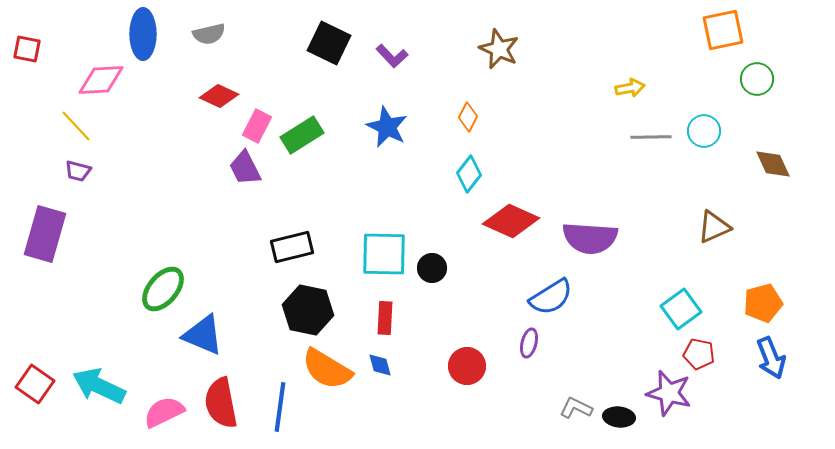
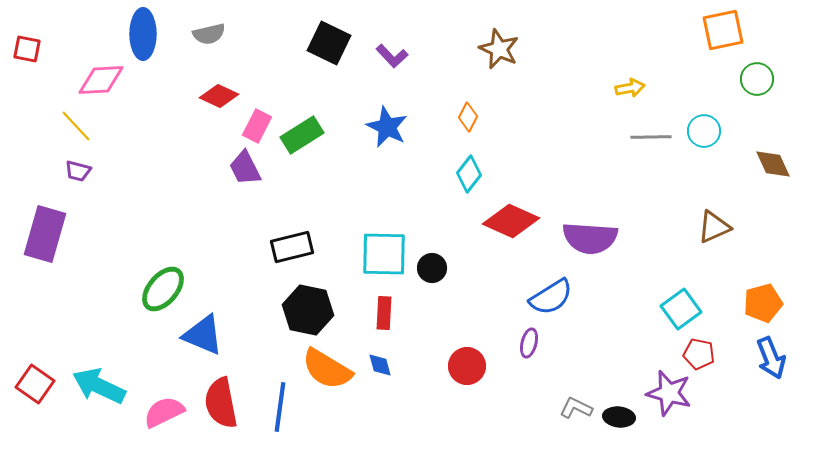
red rectangle at (385, 318): moved 1 px left, 5 px up
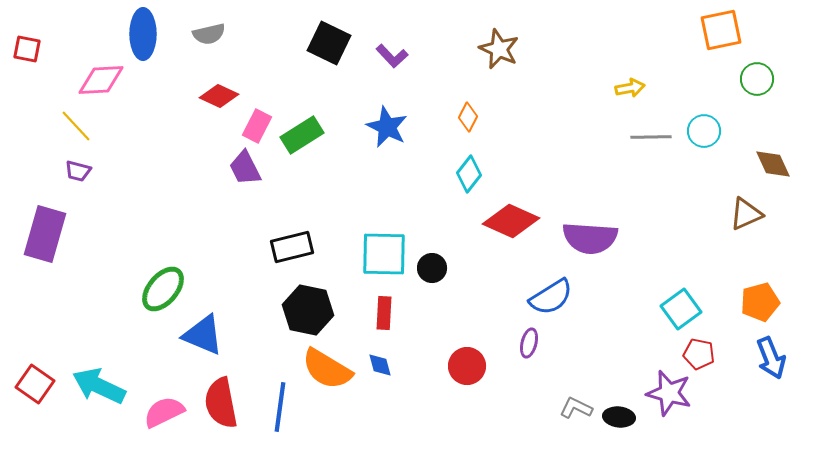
orange square at (723, 30): moved 2 px left
brown triangle at (714, 227): moved 32 px right, 13 px up
orange pentagon at (763, 303): moved 3 px left, 1 px up
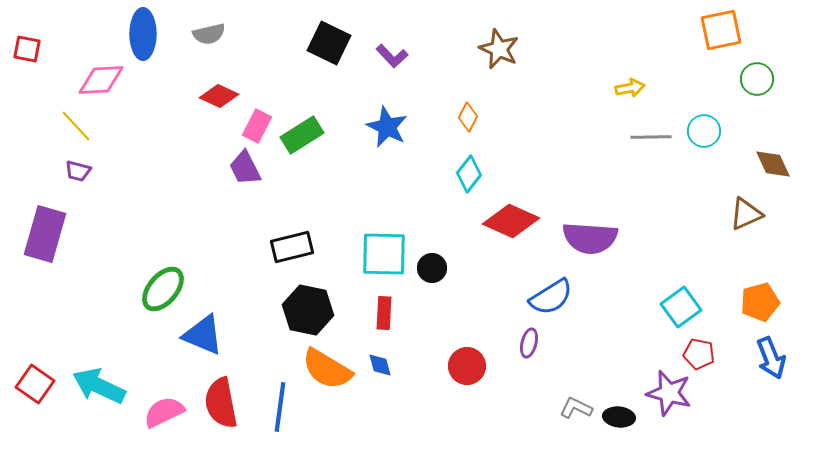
cyan square at (681, 309): moved 2 px up
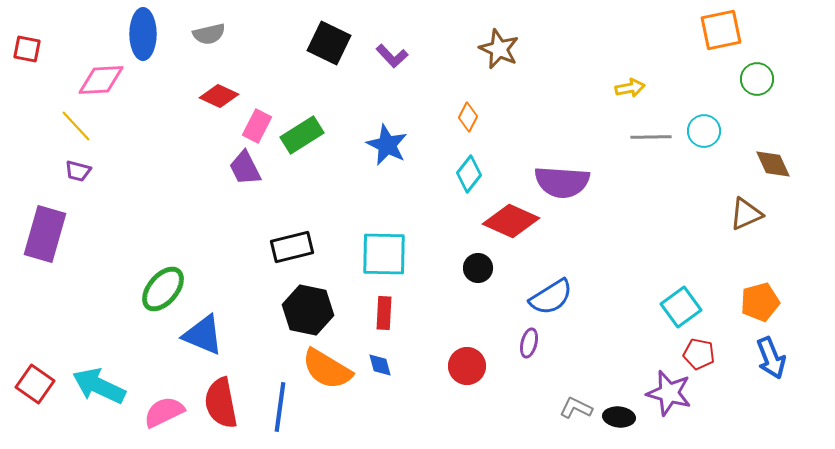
blue star at (387, 127): moved 18 px down
purple semicircle at (590, 238): moved 28 px left, 56 px up
black circle at (432, 268): moved 46 px right
